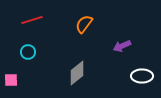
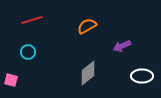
orange semicircle: moved 3 px right, 2 px down; rotated 24 degrees clockwise
gray diamond: moved 11 px right
pink square: rotated 16 degrees clockwise
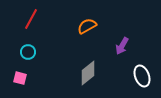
red line: moved 1 px left, 1 px up; rotated 45 degrees counterclockwise
purple arrow: rotated 36 degrees counterclockwise
white ellipse: rotated 70 degrees clockwise
pink square: moved 9 px right, 2 px up
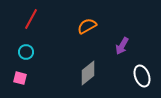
cyan circle: moved 2 px left
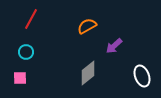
purple arrow: moved 8 px left; rotated 18 degrees clockwise
pink square: rotated 16 degrees counterclockwise
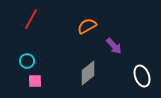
purple arrow: rotated 90 degrees counterclockwise
cyan circle: moved 1 px right, 9 px down
pink square: moved 15 px right, 3 px down
